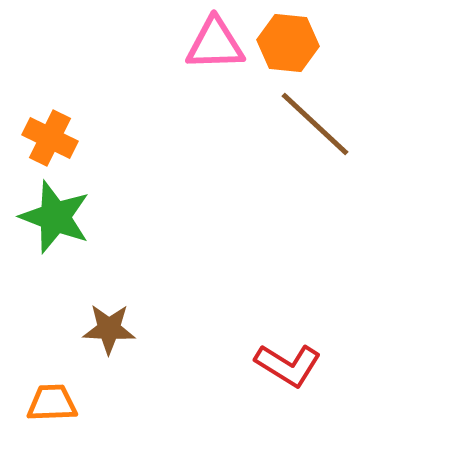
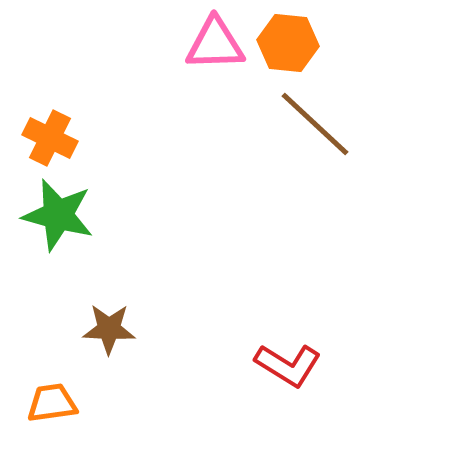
green star: moved 3 px right, 2 px up; rotated 6 degrees counterclockwise
orange trapezoid: rotated 6 degrees counterclockwise
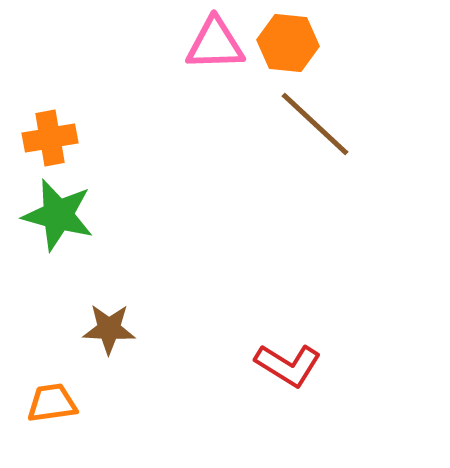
orange cross: rotated 36 degrees counterclockwise
